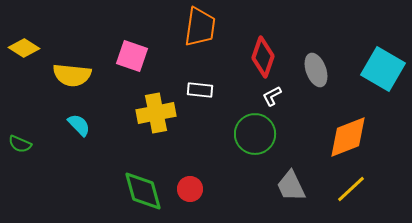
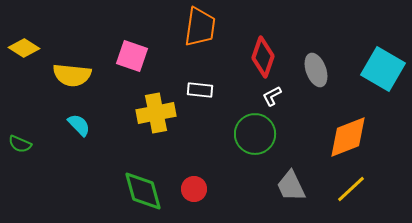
red circle: moved 4 px right
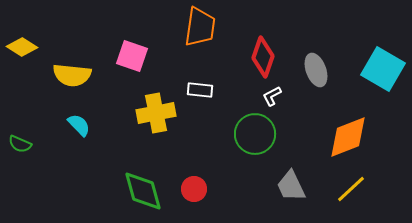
yellow diamond: moved 2 px left, 1 px up
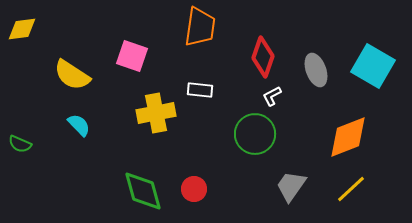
yellow diamond: moved 18 px up; rotated 40 degrees counterclockwise
cyan square: moved 10 px left, 3 px up
yellow semicircle: rotated 27 degrees clockwise
gray trapezoid: rotated 60 degrees clockwise
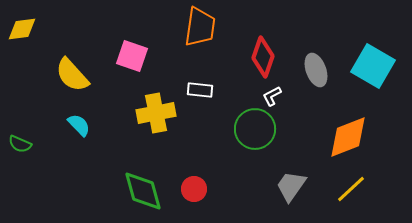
yellow semicircle: rotated 15 degrees clockwise
green circle: moved 5 px up
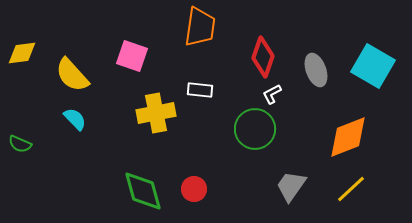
yellow diamond: moved 24 px down
white L-shape: moved 2 px up
cyan semicircle: moved 4 px left, 6 px up
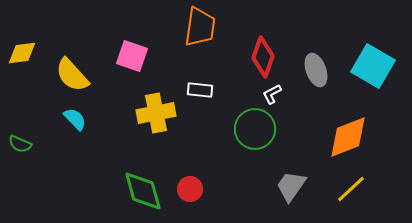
red circle: moved 4 px left
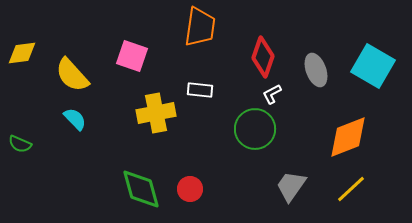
green diamond: moved 2 px left, 2 px up
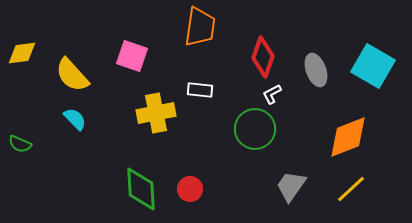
green diamond: rotated 12 degrees clockwise
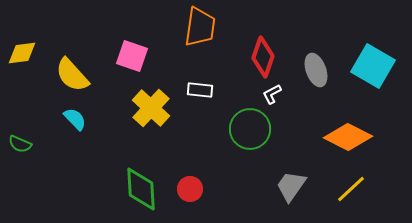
yellow cross: moved 5 px left, 5 px up; rotated 36 degrees counterclockwise
green circle: moved 5 px left
orange diamond: rotated 48 degrees clockwise
